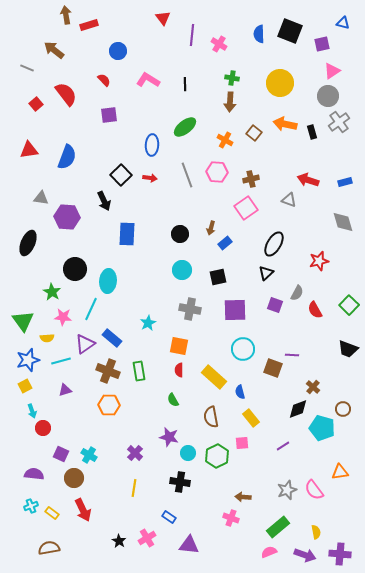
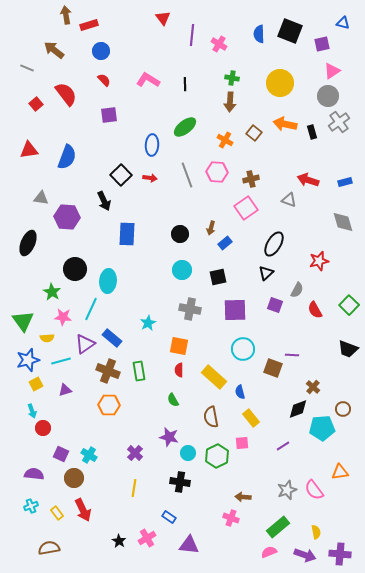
blue circle at (118, 51): moved 17 px left
gray semicircle at (297, 293): moved 3 px up
yellow square at (25, 386): moved 11 px right, 2 px up
cyan pentagon at (322, 428): rotated 20 degrees counterclockwise
yellow rectangle at (52, 513): moved 5 px right; rotated 16 degrees clockwise
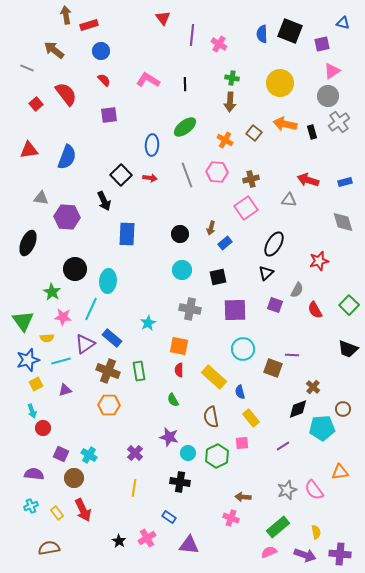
blue semicircle at (259, 34): moved 3 px right
gray triangle at (289, 200): rotated 14 degrees counterclockwise
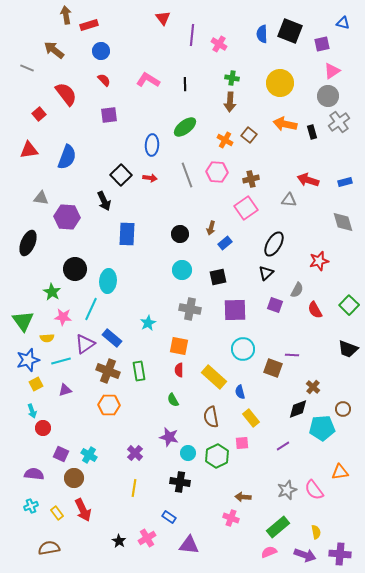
red square at (36, 104): moved 3 px right, 10 px down
brown square at (254, 133): moved 5 px left, 2 px down
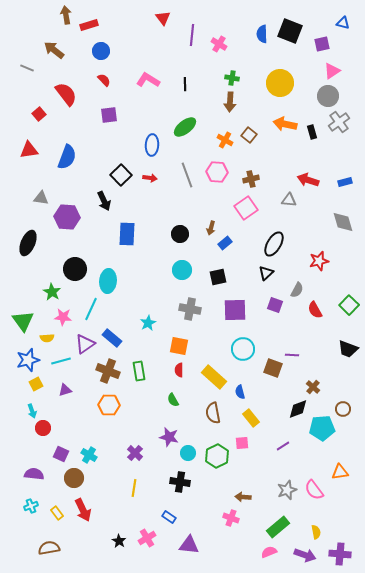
brown semicircle at (211, 417): moved 2 px right, 4 px up
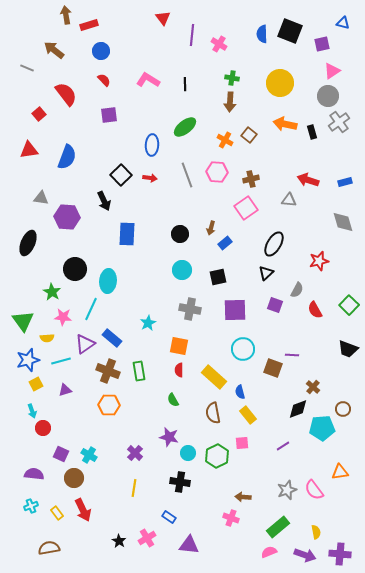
yellow rectangle at (251, 418): moved 3 px left, 3 px up
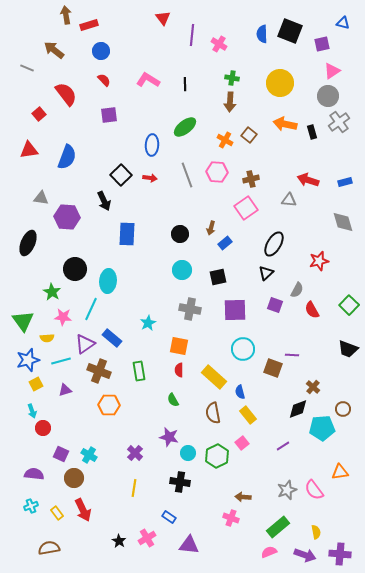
red semicircle at (315, 310): moved 3 px left
brown cross at (108, 371): moved 9 px left
pink square at (242, 443): rotated 32 degrees counterclockwise
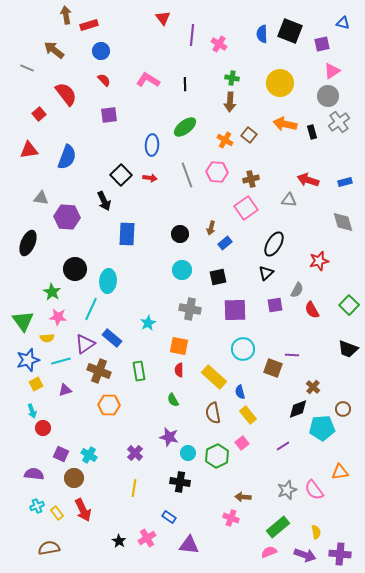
purple square at (275, 305): rotated 28 degrees counterclockwise
pink star at (63, 317): moved 5 px left
cyan cross at (31, 506): moved 6 px right
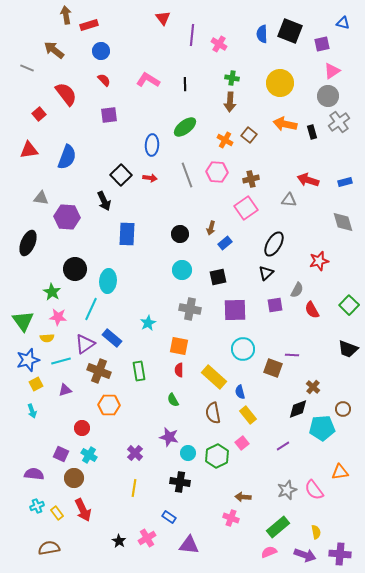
red circle at (43, 428): moved 39 px right
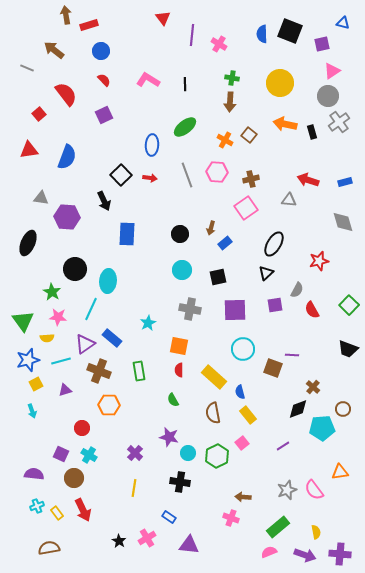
purple square at (109, 115): moved 5 px left; rotated 18 degrees counterclockwise
